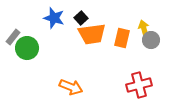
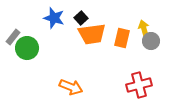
gray circle: moved 1 px down
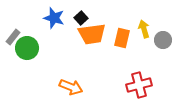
gray circle: moved 12 px right, 1 px up
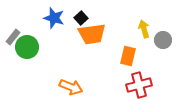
orange rectangle: moved 6 px right, 18 px down
green circle: moved 1 px up
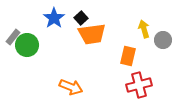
blue star: rotated 20 degrees clockwise
green circle: moved 2 px up
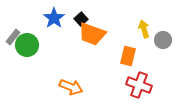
black square: moved 1 px down
orange trapezoid: rotated 28 degrees clockwise
red cross: rotated 35 degrees clockwise
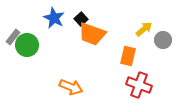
blue star: rotated 10 degrees counterclockwise
yellow arrow: rotated 66 degrees clockwise
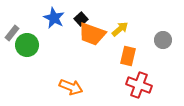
yellow arrow: moved 24 px left
gray rectangle: moved 1 px left, 4 px up
